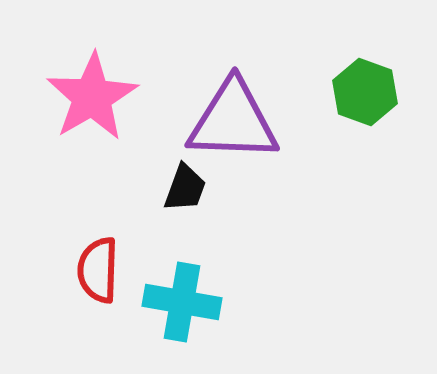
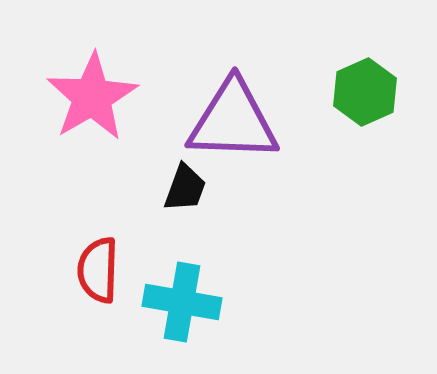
green hexagon: rotated 16 degrees clockwise
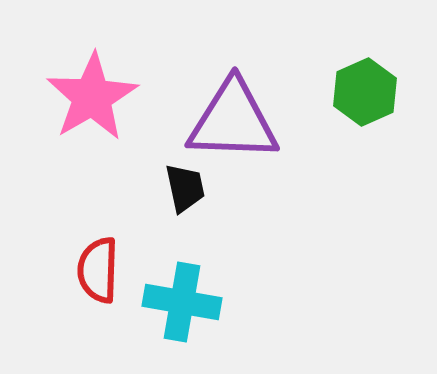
black trapezoid: rotated 32 degrees counterclockwise
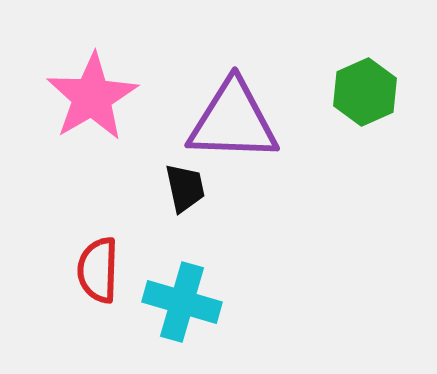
cyan cross: rotated 6 degrees clockwise
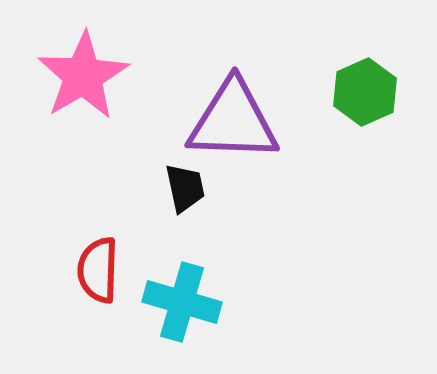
pink star: moved 9 px left, 21 px up
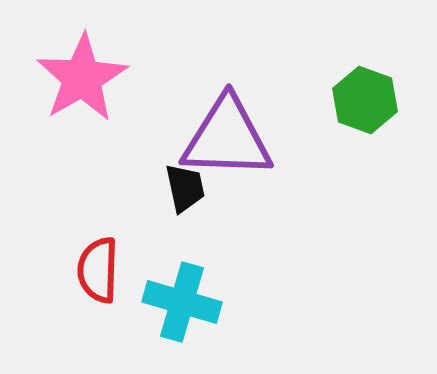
pink star: moved 1 px left, 2 px down
green hexagon: moved 8 px down; rotated 16 degrees counterclockwise
purple triangle: moved 6 px left, 17 px down
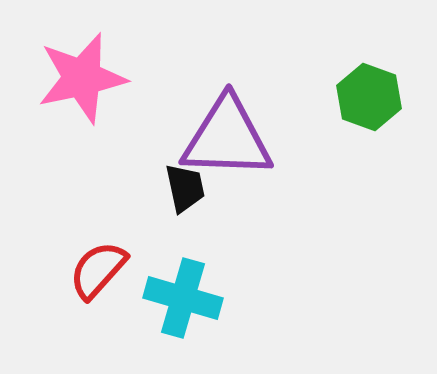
pink star: rotated 18 degrees clockwise
green hexagon: moved 4 px right, 3 px up
red semicircle: rotated 40 degrees clockwise
cyan cross: moved 1 px right, 4 px up
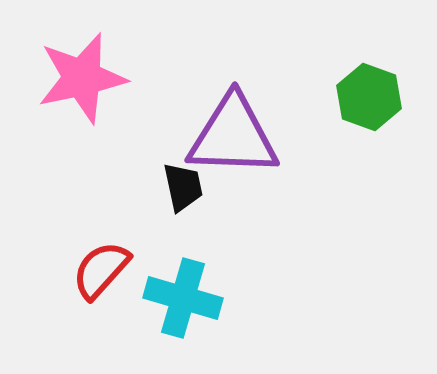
purple triangle: moved 6 px right, 2 px up
black trapezoid: moved 2 px left, 1 px up
red semicircle: moved 3 px right
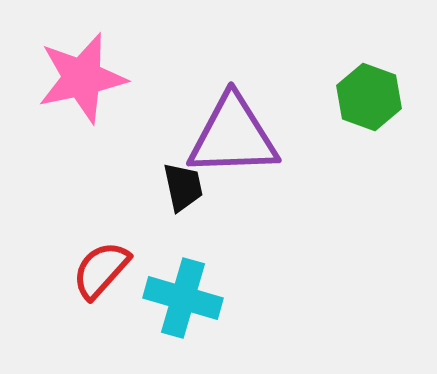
purple triangle: rotated 4 degrees counterclockwise
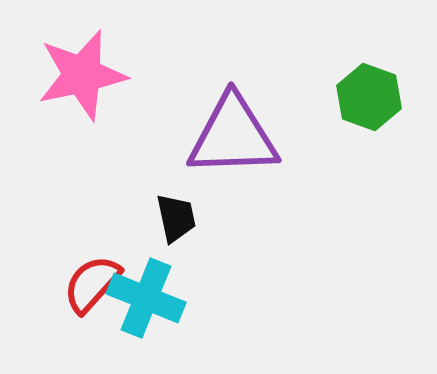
pink star: moved 3 px up
black trapezoid: moved 7 px left, 31 px down
red semicircle: moved 9 px left, 14 px down
cyan cross: moved 37 px left; rotated 6 degrees clockwise
